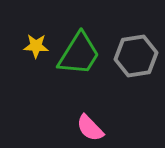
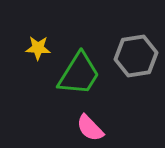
yellow star: moved 2 px right, 2 px down
green trapezoid: moved 20 px down
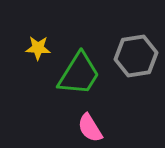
pink semicircle: rotated 12 degrees clockwise
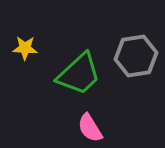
yellow star: moved 13 px left
green trapezoid: rotated 15 degrees clockwise
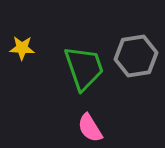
yellow star: moved 3 px left
green trapezoid: moved 5 px right, 6 px up; rotated 66 degrees counterclockwise
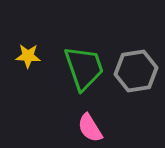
yellow star: moved 6 px right, 8 px down
gray hexagon: moved 15 px down
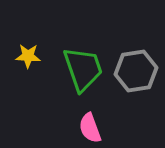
green trapezoid: moved 1 px left, 1 px down
pink semicircle: rotated 12 degrees clockwise
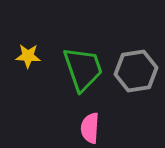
pink semicircle: rotated 24 degrees clockwise
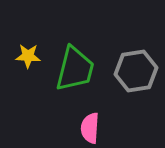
green trapezoid: moved 8 px left; rotated 33 degrees clockwise
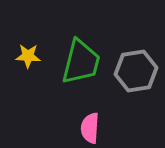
green trapezoid: moved 6 px right, 7 px up
